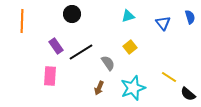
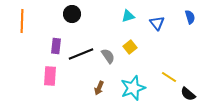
blue triangle: moved 6 px left
purple rectangle: rotated 42 degrees clockwise
black line: moved 2 px down; rotated 10 degrees clockwise
gray semicircle: moved 7 px up
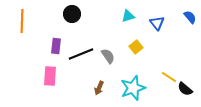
blue semicircle: rotated 24 degrees counterclockwise
yellow square: moved 6 px right
black semicircle: moved 3 px left, 5 px up
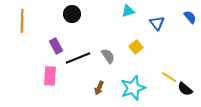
cyan triangle: moved 5 px up
purple rectangle: rotated 35 degrees counterclockwise
black line: moved 3 px left, 4 px down
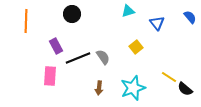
orange line: moved 4 px right
gray semicircle: moved 5 px left, 1 px down
brown arrow: rotated 16 degrees counterclockwise
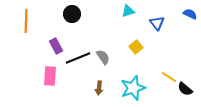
blue semicircle: moved 3 px up; rotated 24 degrees counterclockwise
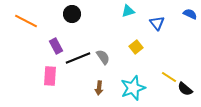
orange line: rotated 65 degrees counterclockwise
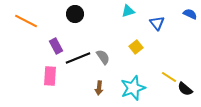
black circle: moved 3 px right
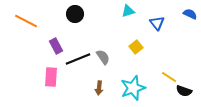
black line: moved 1 px down
pink rectangle: moved 1 px right, 1 px down
black semicircle: moved 1 px left, 2 px down; rotated 21 degrees counterclockwise
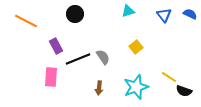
blue triangle: moved 7 px right, 8 px up
cyan star: moved 3 px right, 1 px up
